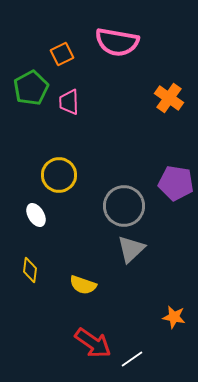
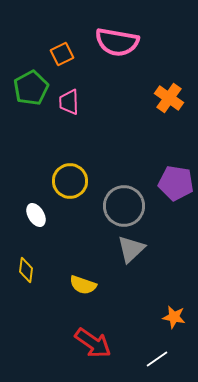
yellow circle: moved 11 px right, 6 px down
yellow diamond: moved 4 px left
white line: moved 25 px right
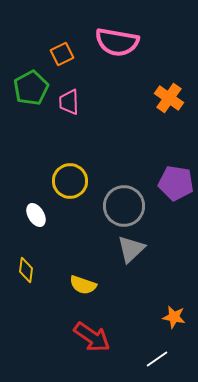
red arrow: moved 1 px left, 6 px up
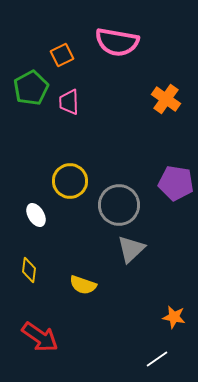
orange square: moved 1 px down
orange cross: moved 3 px left, 1 px down
gray circle: moved 5 px left, 1 px up
yellow diamond: moved 3 px right
red arrow: moved 52 px left
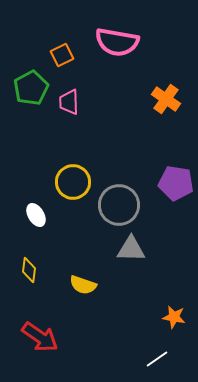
yellow circle: moved 3 px right, 1 px down
gray triangle: rotated 44 degrees clockwise
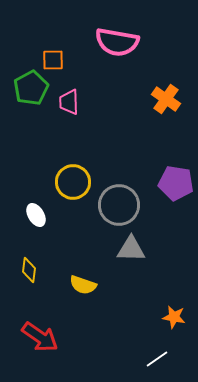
orange square: moved 9 px left, 5 px down; rotated 25 degrees clockwise
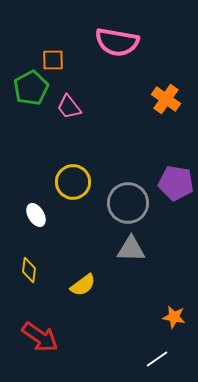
pink trapezoid: moved 5 px down; rotated 36 degrees counterclockwise
gray circle: moved 9 px right, 2 px up
yellow semicircle: rotated 56 degrees counterclockwise
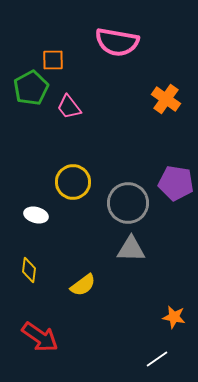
white ellipse: rotated 45 degrees counterclockwise
